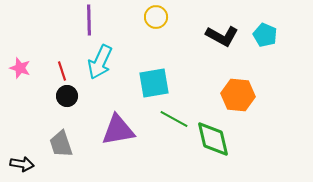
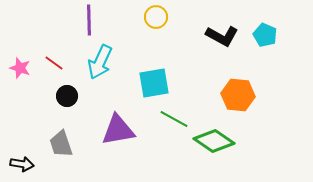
red line: moved 8 px left, 8 px up; rotated 36 degrees counterclockwise
green diamond: moved 1 px right, 2 px down; rotated 42 degrees counterclockwise
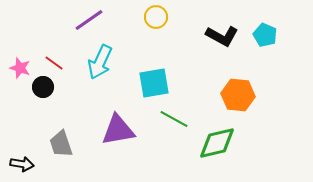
purple line: rotated 56 degrees clockwise
black circle: moved 24 px left, 9 px up
green diamond: moved 3 px right, 2 px down; rotated 48 degrees counterclockwise
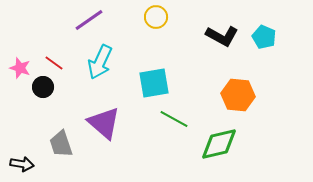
cyan pentagon: moved 1 px left, 2 px down
purple triangle: moved 14 px left, 7 px up; rotated 51 degrees clockwise
green diamond: moved 2 px right, 1 px down
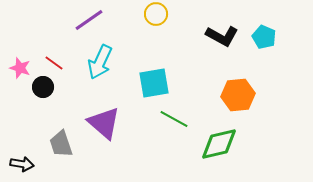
yellow circle: moved 3 px up
orange hexagon: rotated 12 degrees counterclockwise
